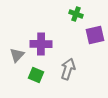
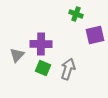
green square: moved 7 px right, 7 px up
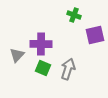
green cross: moved 2 px left, 1 px down
